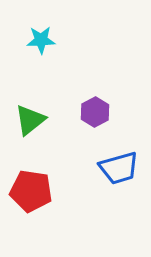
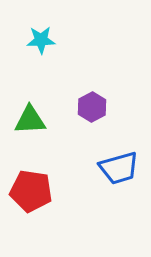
purple hexagon: moved 3 px left, 5 px up
green triangle: rotated 36 degrees clockwise
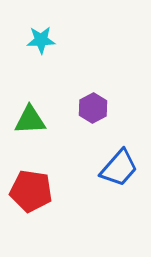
purple hexagon: moved 1 px right, 1 px down
blue trapezoid: rotated 33 degrees counterclockwise
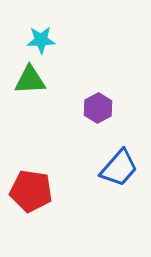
purple hexagon: moved 5 px right
green triangle: moved 40 px up
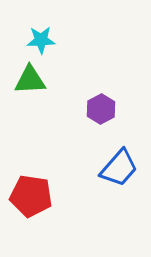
purple hexagon: moved 3 px right, 1 px down
red pentagon: moved 5 px down
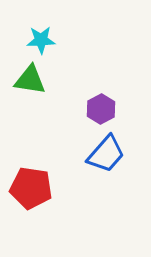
green triangle: rotated 12 degrees clockwise
blue trapezoid: moved 13 px left, 14 px up
red pentagon: moved 8 px up
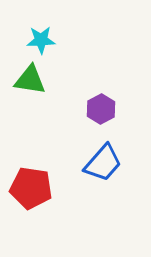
blue trapezoid: moved 3 px left, 9 px down
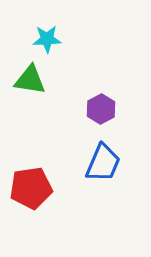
cyan star: moved 6 px right, 1 px up
blue trapezoid: rotated 18 degrees counterclockwise
red pentagon: rotated 18 degrees counterclockwise
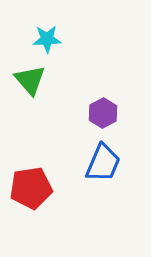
green triangle: rotated 40 degrees clockwise
purple hexagon: moved 2 px right, 4 px down
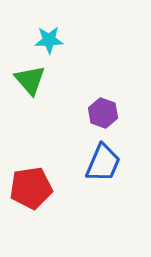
cyan star: moved 2 px right, 1 px down
purple hexagon: rotated 12 degrees counterclockwise
